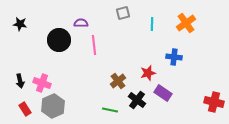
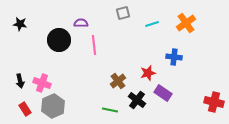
cyan line: rotated 72 degrees clockwise
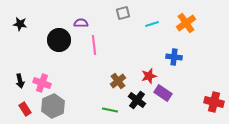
red star: moved 1 px right, 3 px down
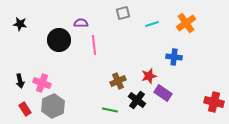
brown cross: rotated 14 degrees clockwise
